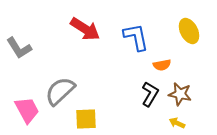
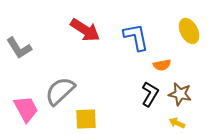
red arrow: moved 1 px down
pink trapezoid: moved 1 px left, 1 px up
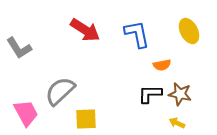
blue L-shape: moved 1 px right, 3 px up
black L-shape: rotated 120 degrees counterclockwise
pink trapezoid: moved 4 px down
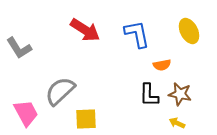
black L-shape: moved 1 px left, 1 px down; rotated 90 degrees counterclockwise
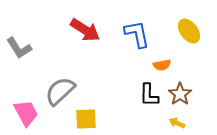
yellow ellipse: rotated 10 degrees counterclockwise
brown star: rotated 25 degrees clockwise
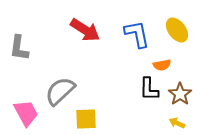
yellow ellipse: moved 12 px left, 1 px up
gray L-shape: rotated 40 degrees clockwise
black L-shape: moved 6 px up
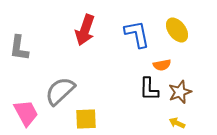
red arrow: rotated 76 degrees clockwise
brown star: moved 2 px up; rotated 15 degrees clockwise
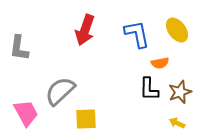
orange semicircle: moved 2 px left, 2 px up
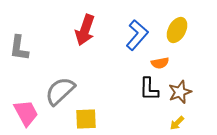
yellow ellipse: rotated 65 degrees clockwise
blue L-shape: moved 1 px down; rotated 52 degrees clockwise
yellow arrow: rotated 70 degrees counterclockwise
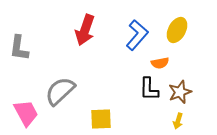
yellow square: moved 15 px right
yellow arrow: moved 1 px right, 2 px up; rotated 28 degrees counterclockwise
